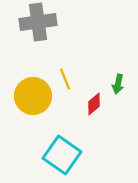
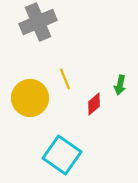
gray cross: rotated 15 degrees counterclockwise
green arrow: moved 2 px right, 1 px down
yellow circle: moved 3 px left, 2 px down
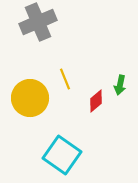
red diamond: moved 2 px right, 3 px up
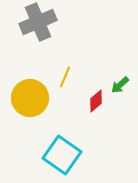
yellow line: moved 2 px up; rotated 45 degrees clockwise
green arrow: rotated 36 degrees clockwise
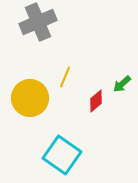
green arrow: moved 2 px right, 1 px up
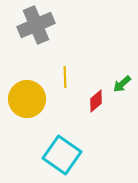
gray cross: moved 2 px left, 3 px down
yellow line: rotated 25 degrees counterclockwise
yellow circle: moved 3 px left, 1 px down
